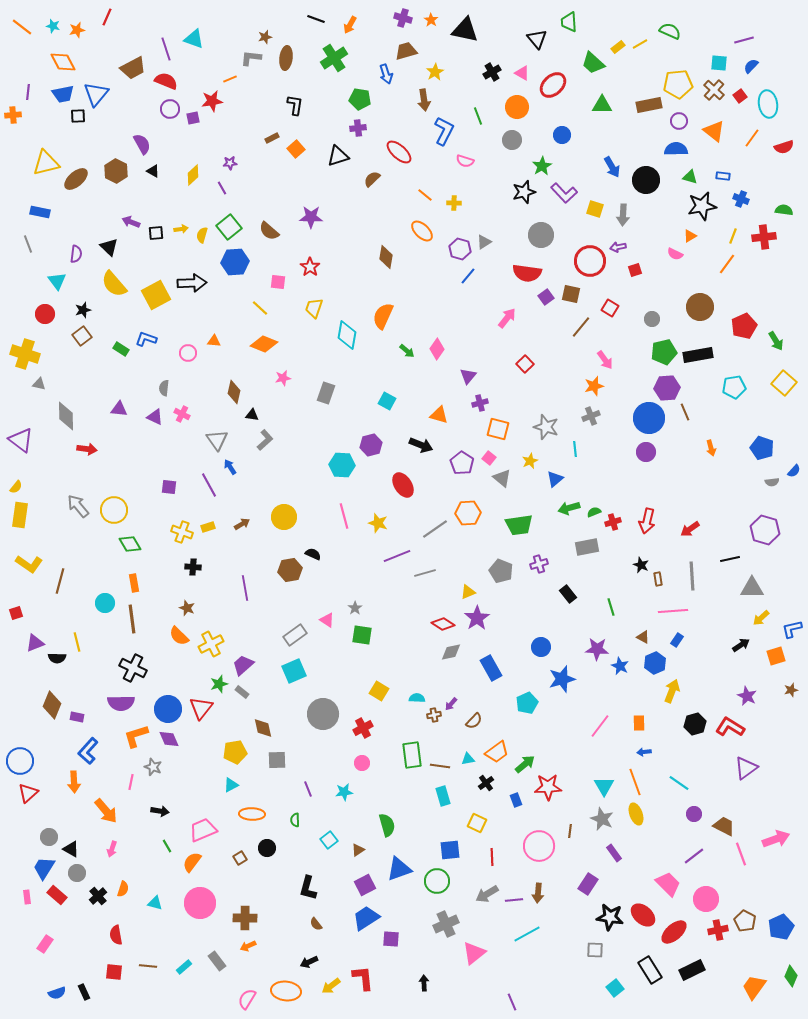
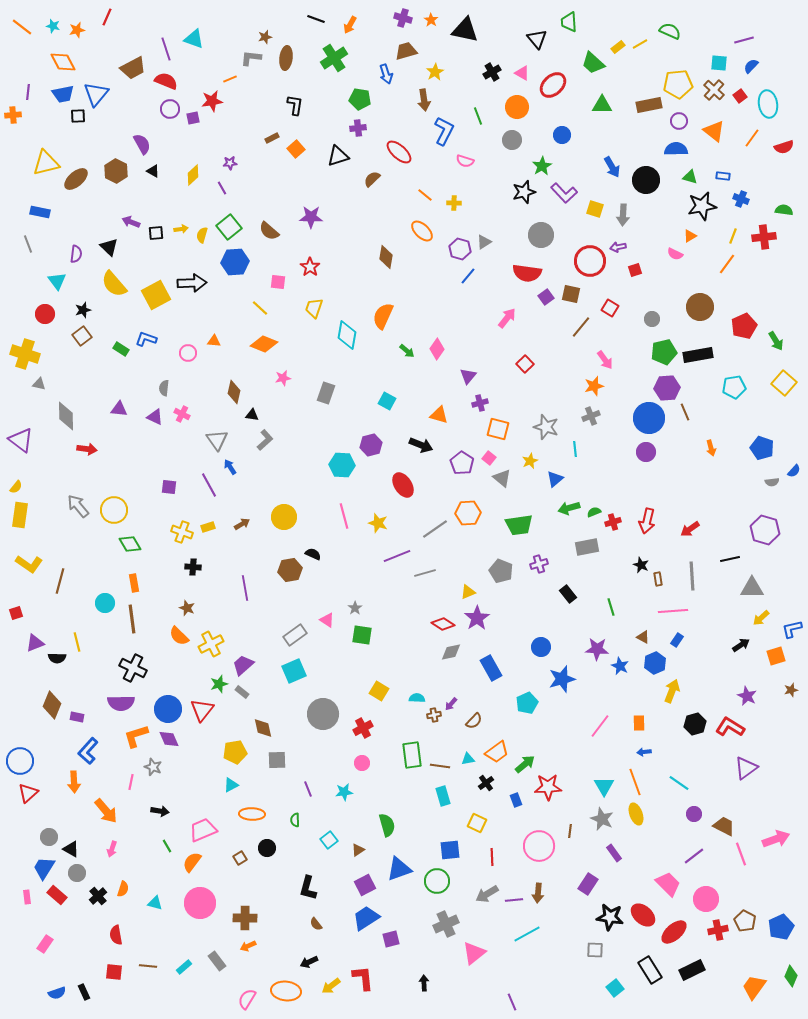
red triangle at (201, 708): moved 1 px right, 2 px down
purple square at (391, 939): rotated 18 degrees counterclockwise
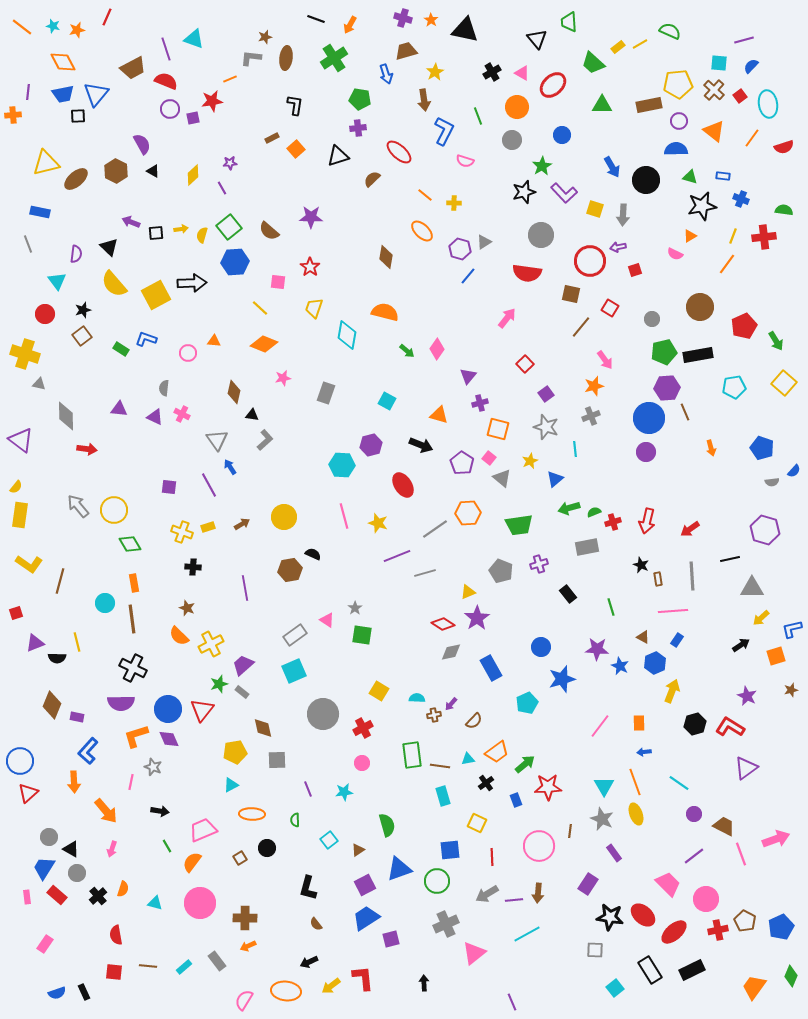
purple square at (546, 297): moved 97 px down
orange semicircle at (383, 316): moved 2 px right, 4 px up; rotated 80 degrees clockwise
pink semicircle at (247, 999): moved 3 px left, 1 px down
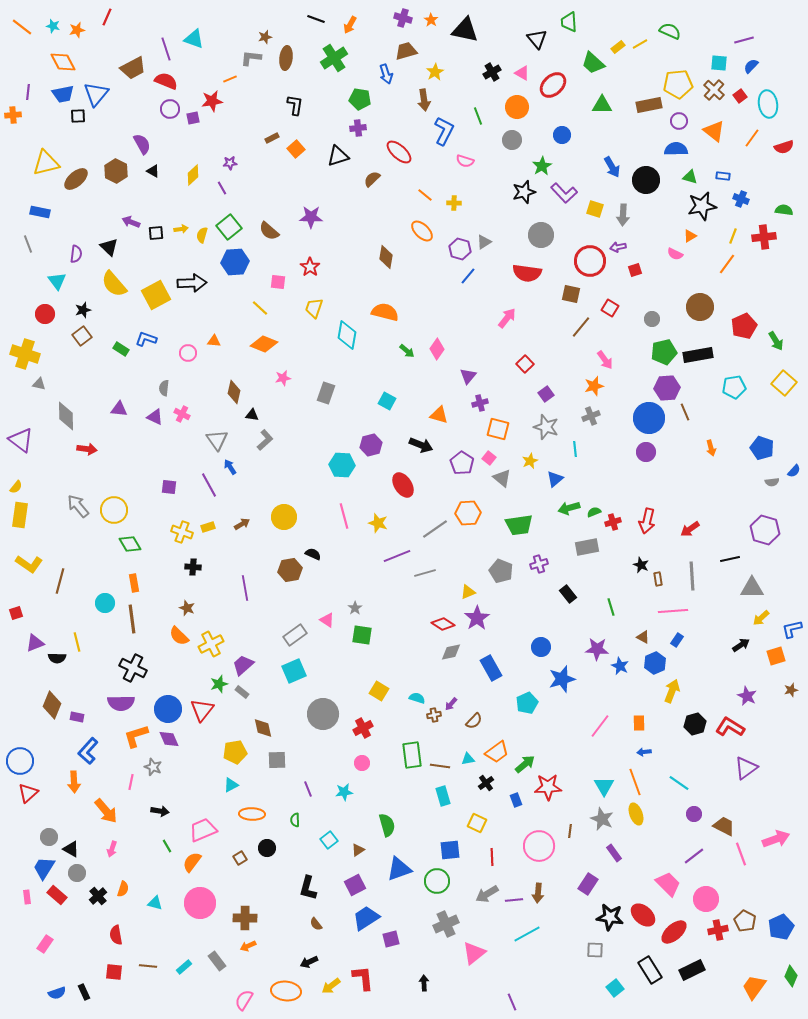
cyan semicircle at (417, 698): rotated 14 degrees clockwise
purple square at (365, 885): moved 10 px left
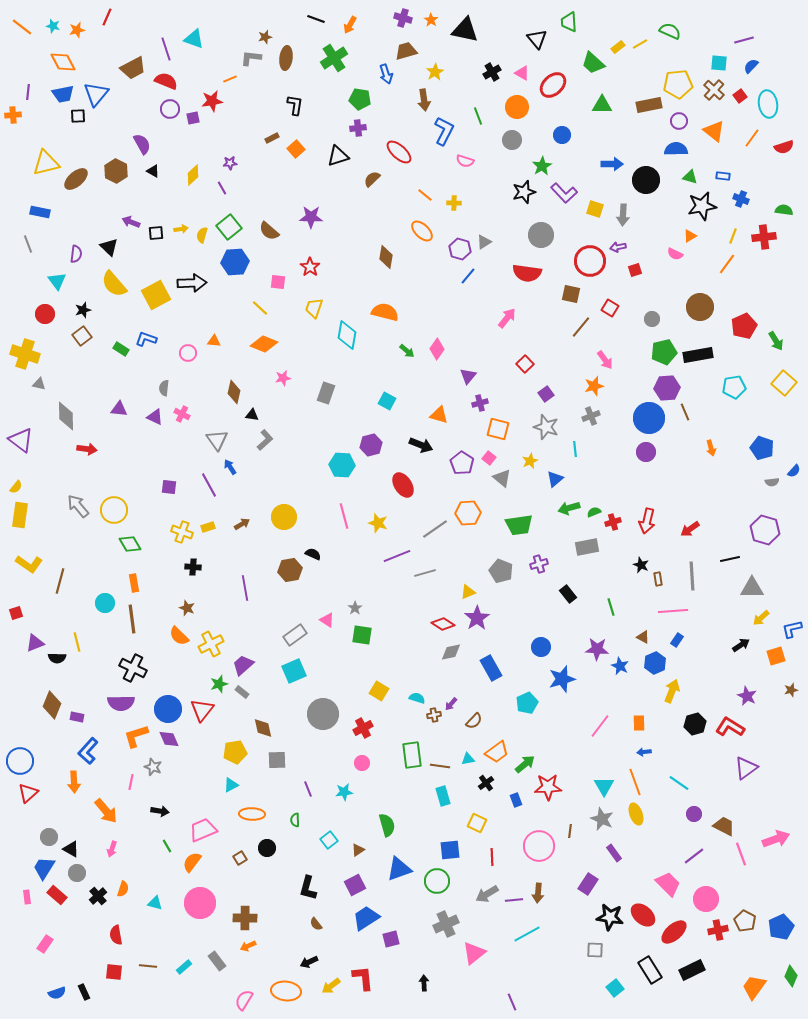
blue arrow at (612, 167): moved 3 px up; rotated 60 degrees counterclockwise
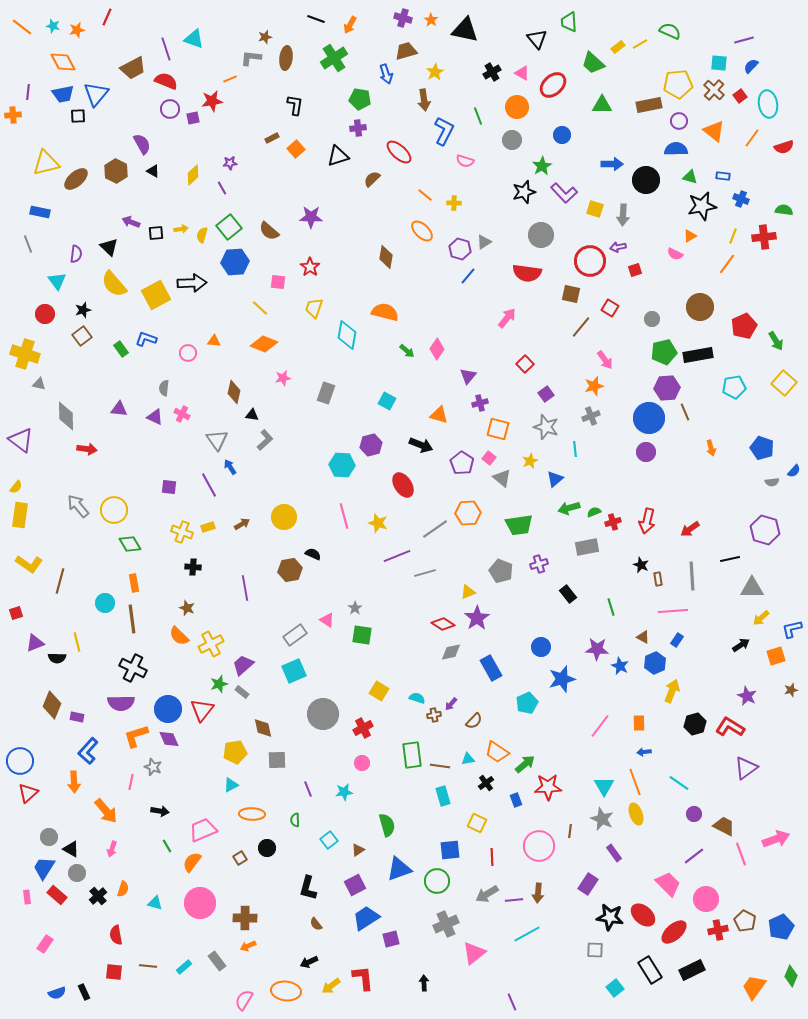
green rectangle at (121, 349): rotated 21 degrees clockwise
orange trapezoid at (497, 752): rotated 70 degrees clockwise
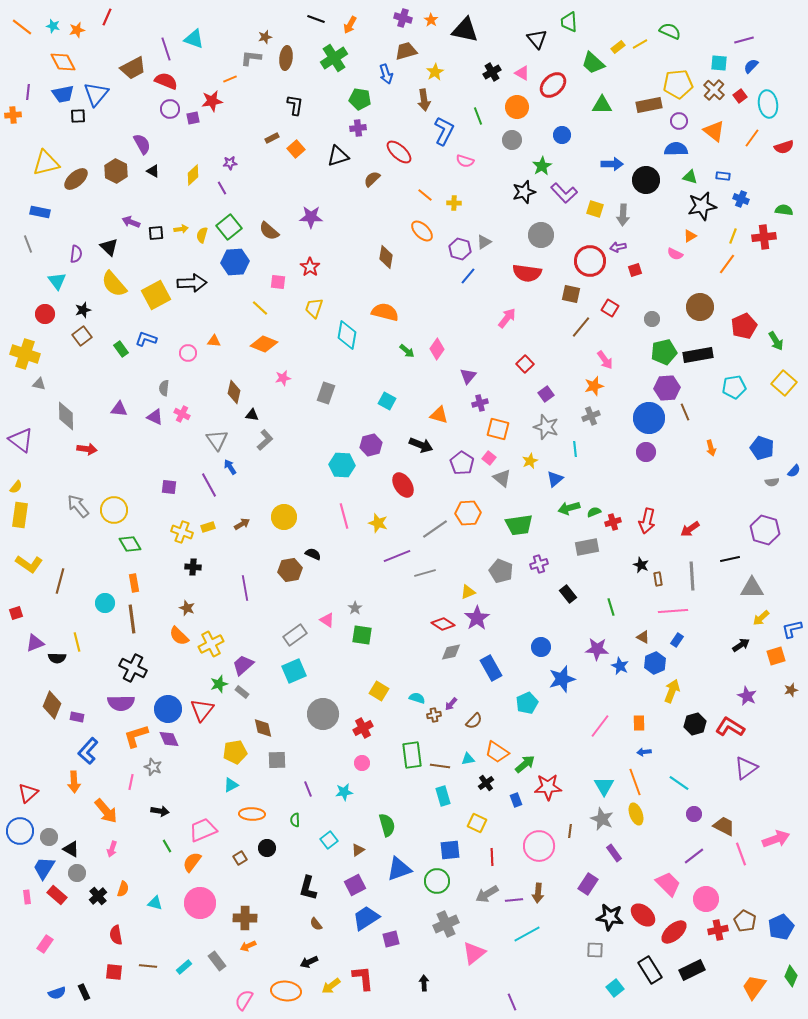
blue circle at (20, 761): moved 70 px down
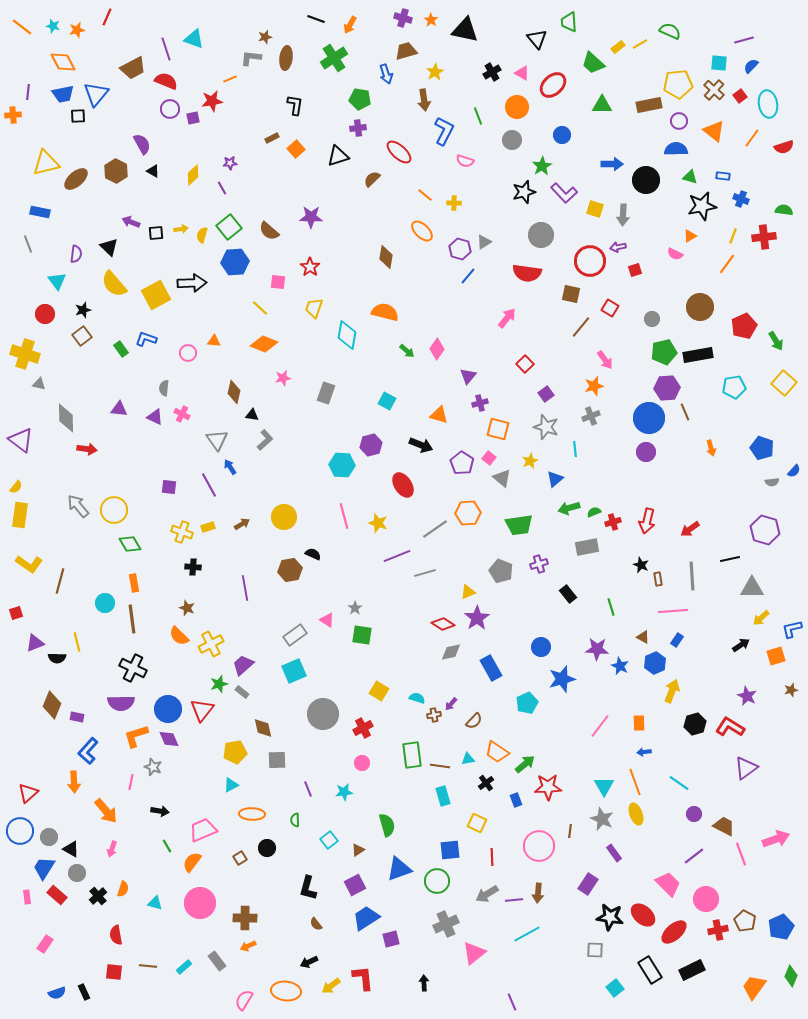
gray diamond at (66, 416): moved 2 px down
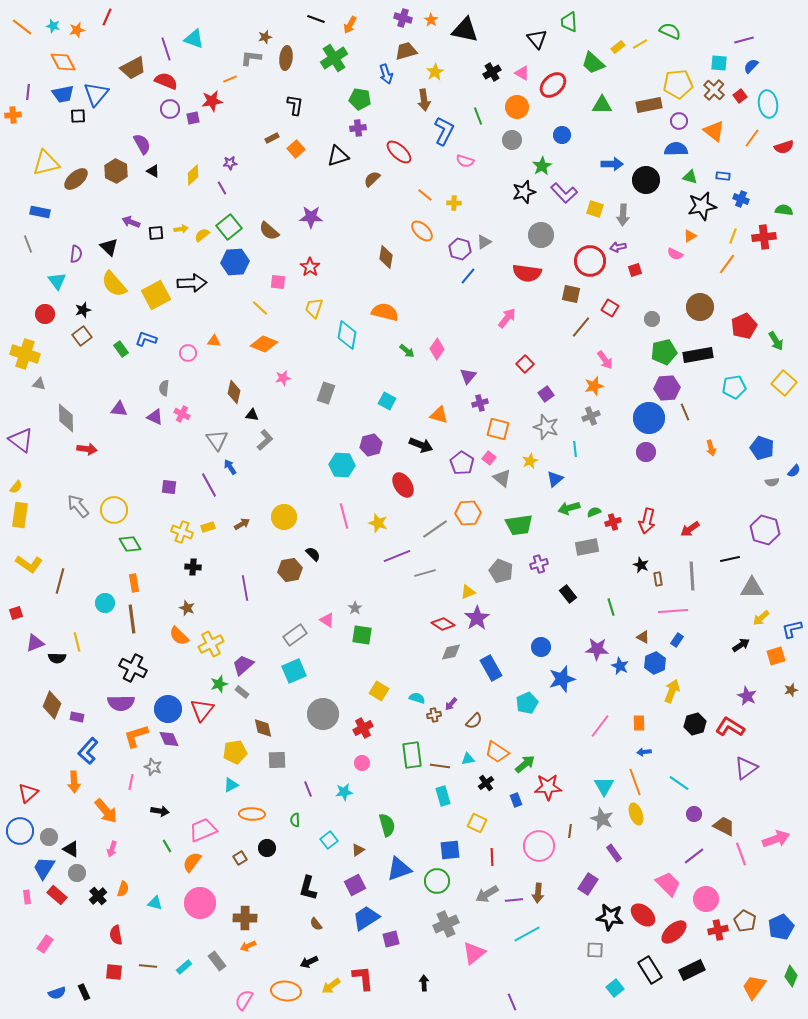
yellow semicircle at (202, 235): rotated 35 degrees clockwise
black semicircle at (313, 554): rotated 21 degrees clockwise
